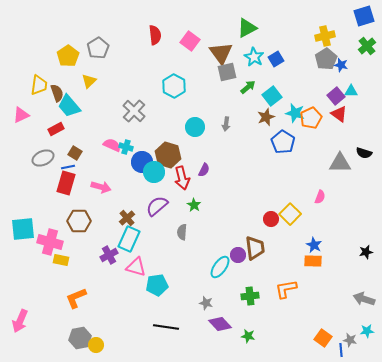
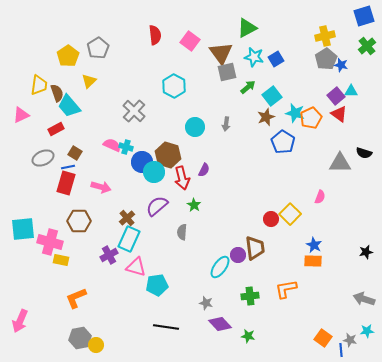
cyan star at (254, 57): rotated 18 degrees counterclockwise
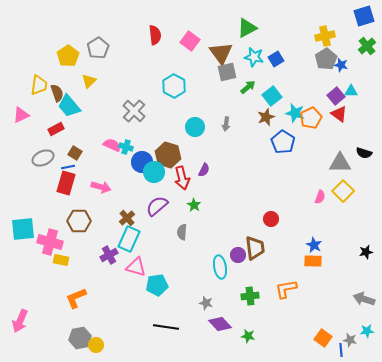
yellow square at (290, 214): moved 53 px right, 23 px up
cyan ellipse at (220, 267): rotated 45 degrees counterclockwise
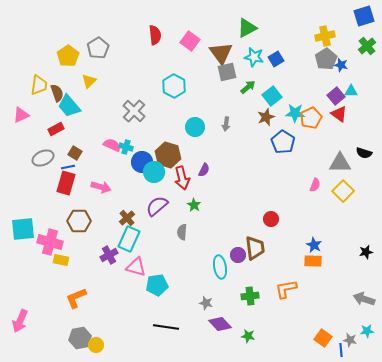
cyan star at (295, 113): rotated 12 degrees counterclockwise
pink semicircle at (320, 197): moved 5 px left, 12 px up
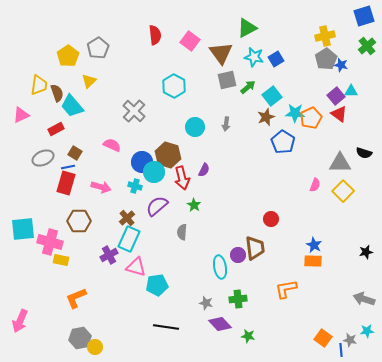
gray square at (227, 72): moved 8 px down
cyan trapezoid at (69, 106): moved 3 px right
cyan cross at (126, 147): moved 9 px right, 39 px down
green cross at (250, 296): moved 12 px left, 3 px down
yellow circle at (96, 345): moved 1 px left, 2 px down
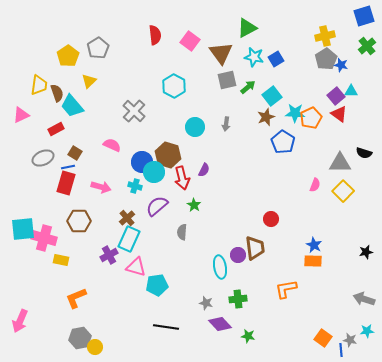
pink cross at (50, 242): moved 6 px left, 4 px up
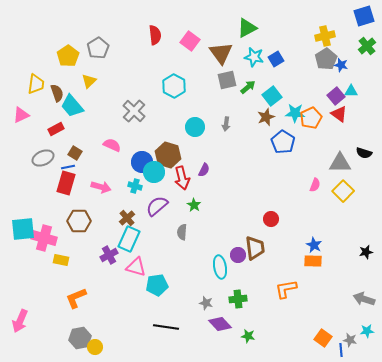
yellow trapezoid at (39, 85): moved 3 px left, 1 px up
